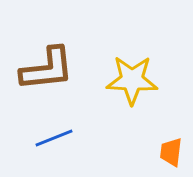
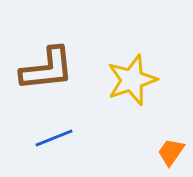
yellow star: rotated 21 degrees counterclockwise
orange trapezoid: rotated 28 degrees clockwise
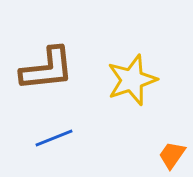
orange trapezoid: moved 1 px right, 3 px down
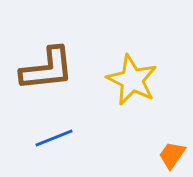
yellow star: rotated 27 degrees counterclockwise
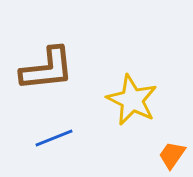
yellow star: moved 20 px down
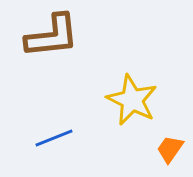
brown L-shape: moved 5 px right, 33 px up
orange trapezoid: moved 2 px left, 6 px up
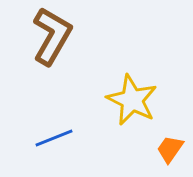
brown L-shape: rotated 54 degrees counterclockwise
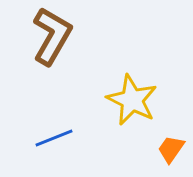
orange trapezoid: moved 1 px right
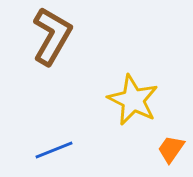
yellow star: moved 1 px right
blue line: moved 12 px down
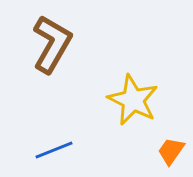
brown L-shape: moved 8 px down
orange trapezoid: moved 2 px down
